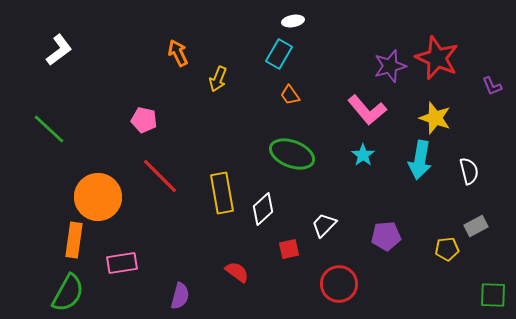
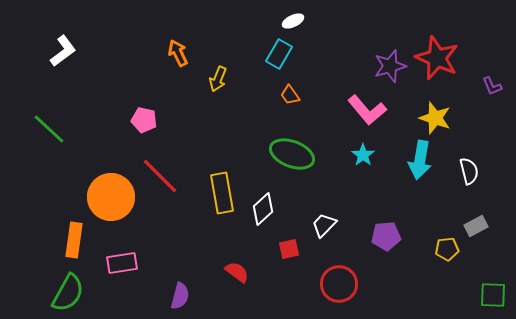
white ellipse: rotated 15 degrees counterclockwise
white L-shape: moved 4 px right, 1 px down
orange circle: moved 13 px right
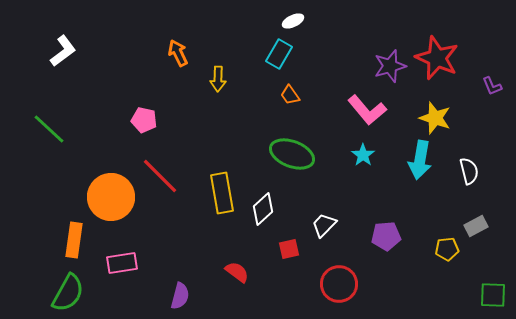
yellow arrow: rotated 20 degrees counterclockwise
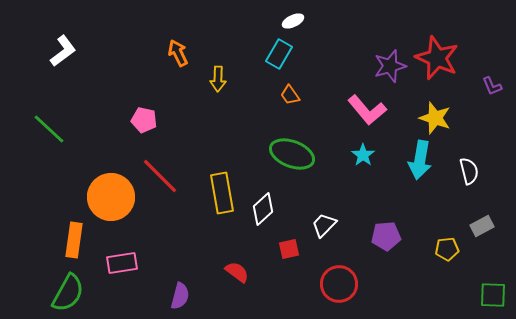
gray rectangle: moved 6 px right
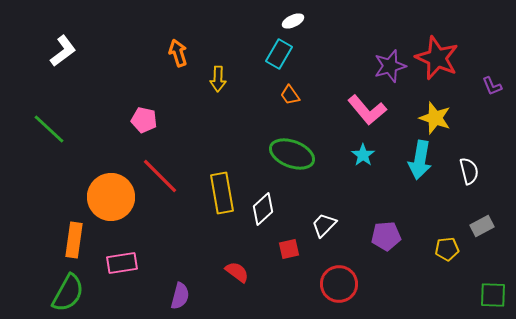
orange arrow: rotated 8 degrees clockwise
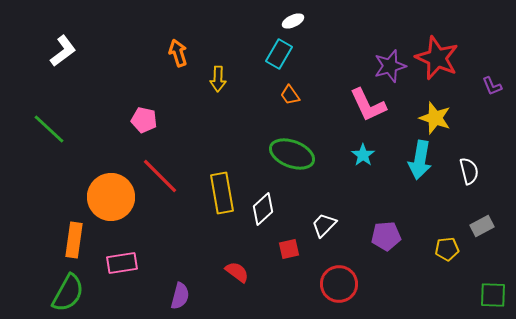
pink L-shape: moved 1 px right, 5 px up; rotated 15 degrees clockwise
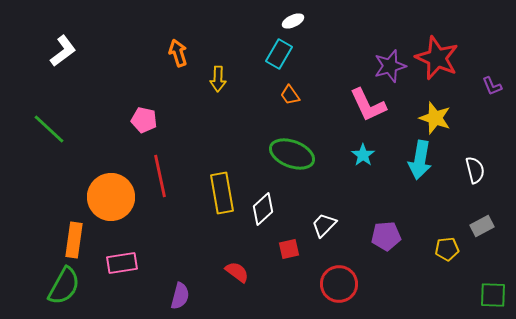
white semicircle: moved 6 px right, 1 px up
red line: rotated 33 degrees clockwise
green semicircle: moved 4 px left, 7 px up
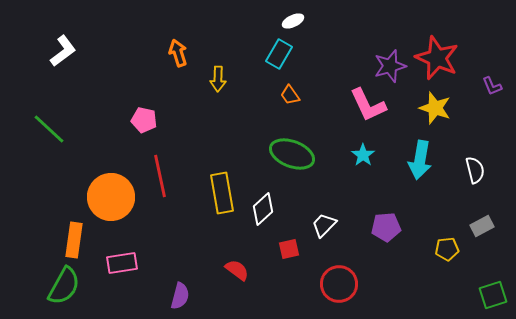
yellow star: moved 10 px up
purple pentagon: moved 9 px up
red semicircle: moved 2 px up
green square: rotated 20 degrees counterclockwise
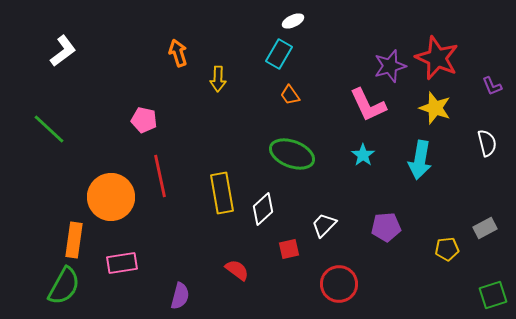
white semicircle: moved 12 px right, 27 px up
gray rectangle: moved 3 px right, 2 px down
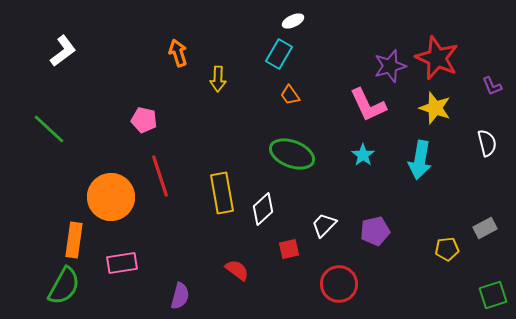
red line: rotated 6 degrees counterclockwise
purple pentagon: moved 11 px left, 4 px down; rotated 8 degrees counterclockwise
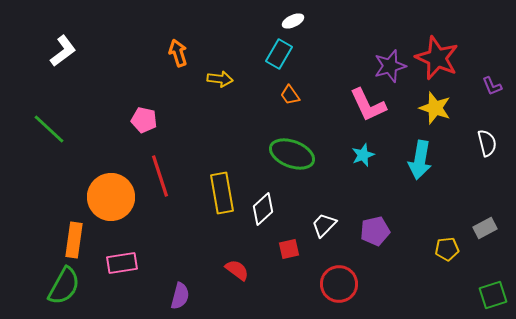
yellow arrow: moved 2 px right; rotated 85 degrees counterclockwise
cyan star: rotated 15 degrees clockwise
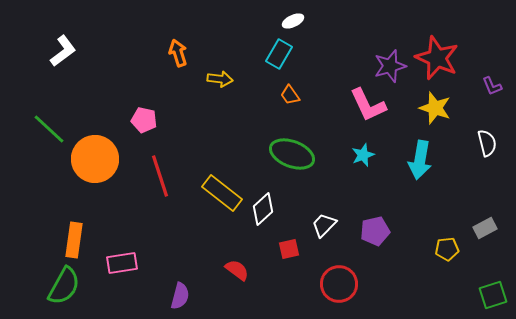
yellow rectangle: rotated 42 degrees counterclockwise
orange circle: moved 16 px left, 38 px up
